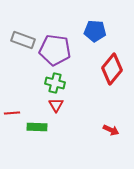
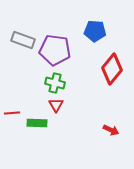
green rectangle: moved 4 px up
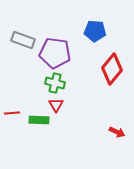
purple pentagon: moved 3 px down
green rectangle: moved 2 px right, 3 px up
red arrow: moved 6 px right, 2 px down
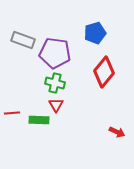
blue pentagon: moved 2 px down; rotated 20 degrees counterclockwise
red diamond: moved 8 px left, 3 px down
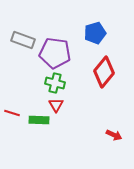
red line: rotated 21 degrees clockwise
red arrow: moved 3 px left, 3 px down
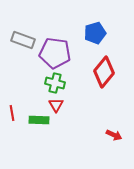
red line: rotated 63 degrees clockwise
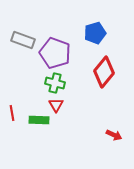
purple pentagon: rotated 12 degrees clockwise
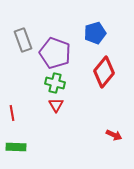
gray rectangle: rotated 50 degrees clockwise
green rectangle: moved 23 px left, 27 px down
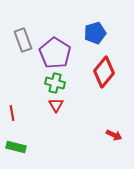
purple pentagon: rotated 12 degrees clockwise
green rectangle: rotated 12 degrees clockwise
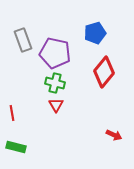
purple pentagon: rotated 20 degrees counterclockwise
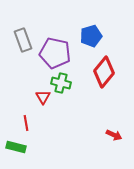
blue pentagon: moved 4 px left, 3 px down
green cross: moved 6 px right
red triangle: moved 13 px left, 8 px up
red line: moved 14 px right, 10 px down
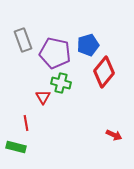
blue pentagon: moved 3 px left, 9 px down
